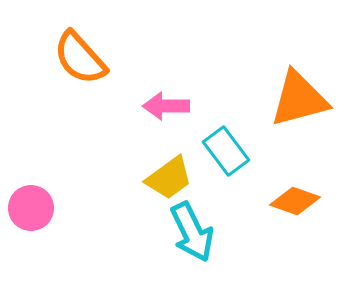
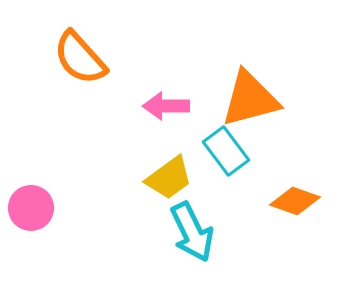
orange triangle: moved 49 px left
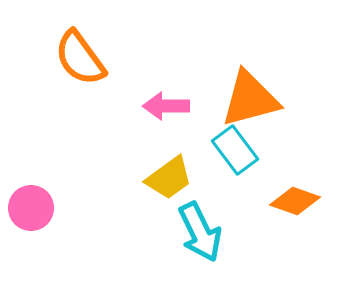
orange semicircle: rotated 6 degrees clockwise
cyan rectangle: moved 9 px right, 1 px up
cyan arrow: moved 8 px right
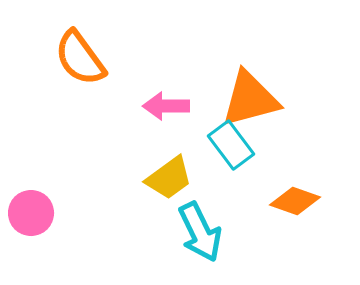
cyan rectangle: moved 4 px left, 5 px up
pink circle: moved 5 px down
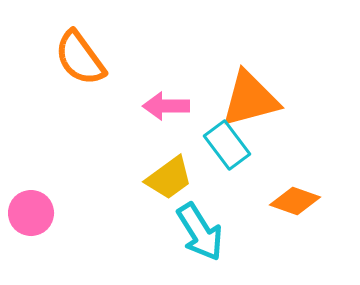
cyan rectangle: moved 4 px left
cyan arrow: rotated 6 degrees counterclockwise
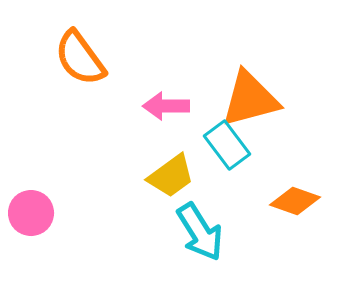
yellow trapezoid: moved 2 px right, 2 px up
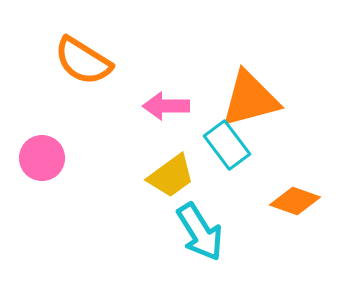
orange semicircle: moved 3 px right, 3 px down; rotated 22 degrees counterclockwise
pink circle: moved 11 px right, 55 px up
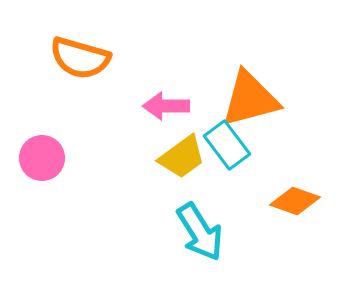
orange semicircle: moved 3 px left, 3 px up; rotated 16 degrees counterclockwise
yellow trapezoid: moved 11 px right, 19 px up
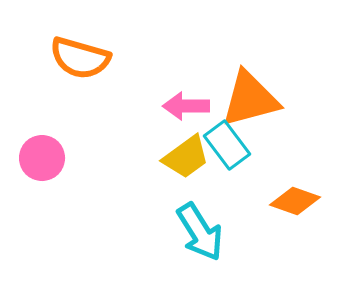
pink arrow: moved 20 px right
yellow trapezoid: moved 4 px right
